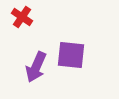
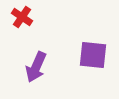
purple square: moved 22 px right
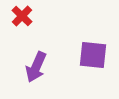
red cross: moved 1 px up; rotated 10 degrees clockwise
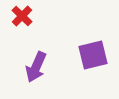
purple square: rotated 20 degrees counterclockwise
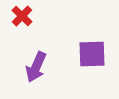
purple square: moved 1 px left, 1 px up; rotated 12 degrees clockwise
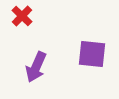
purple square: rotated 8 degrees clockwise
